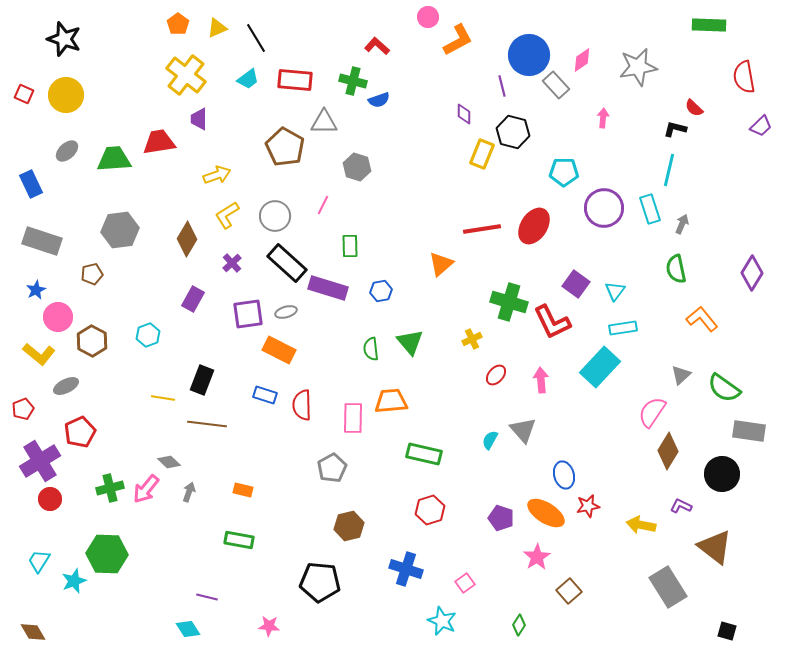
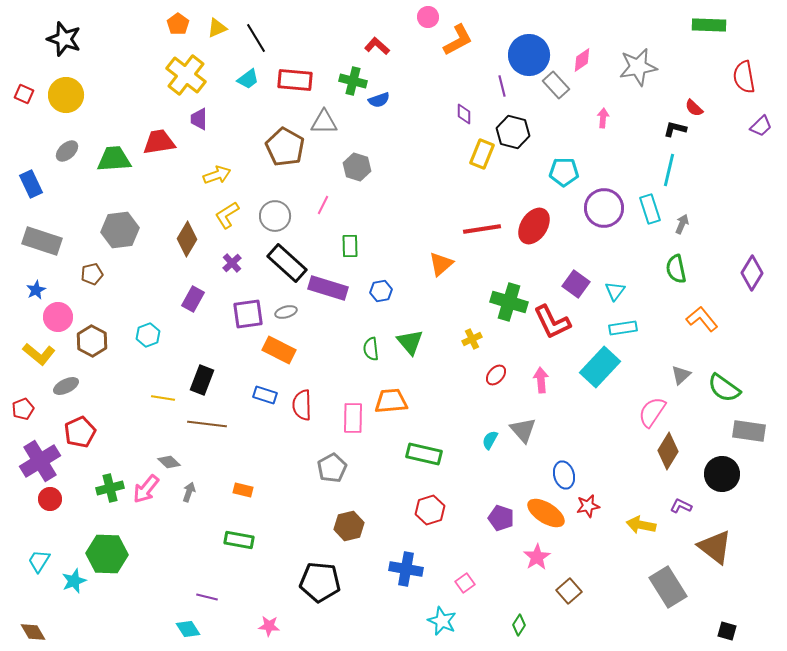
blue cross at (406, 569): rotated 8 degrees counterclockwise
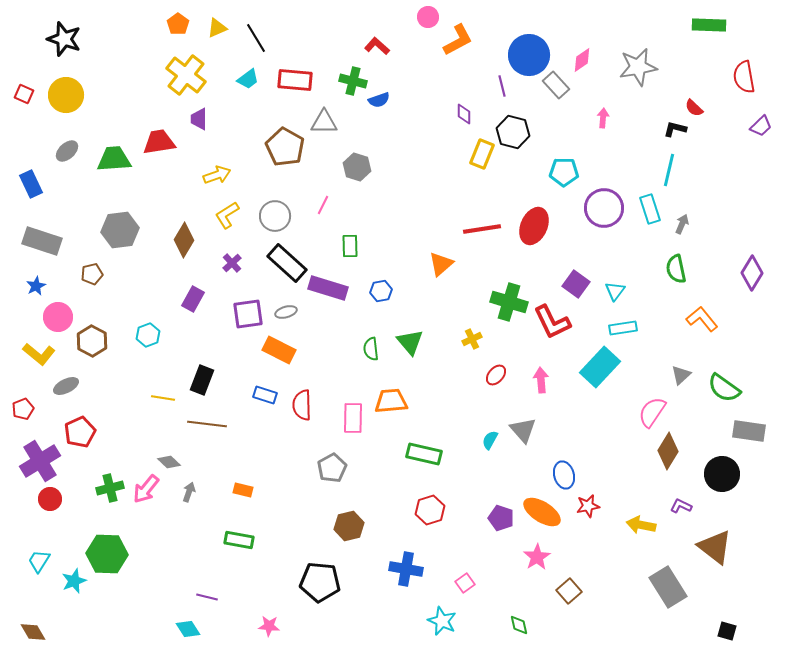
red ellipse at (534, 226): rotated 9 degrees counterclockwise
brown diamond at (187, 239): moved 3 px left, 1 px down
blue star at (36, 290): moved 4 px up
orange ellipse at (546, 513): moved 4 px left, 1 px up
green diamond at (519, 625): rotated 45 degrees counterclockwise
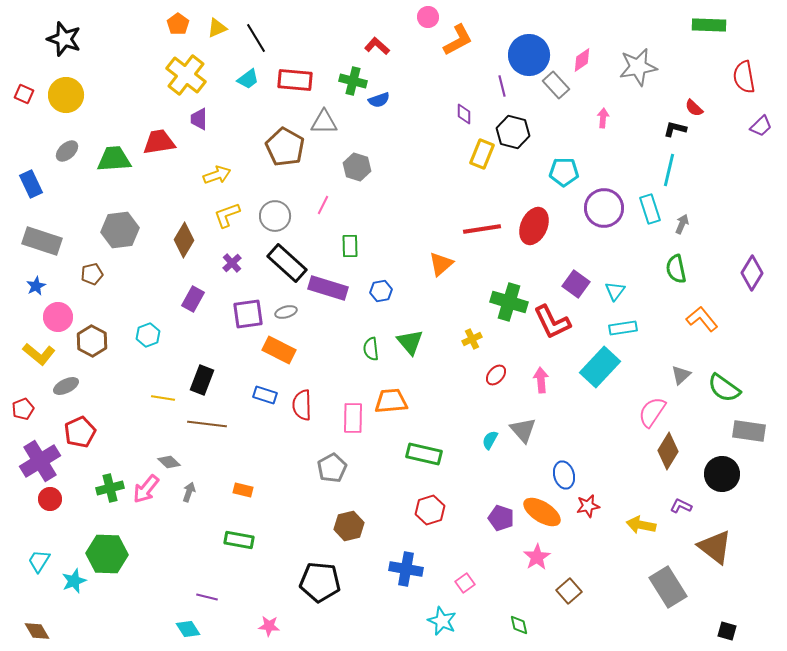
yellow L-shape at (227, 215): rotated 12 degrees clockwise
brown diamond at (33, 632): moved 4 px right, 1 px up
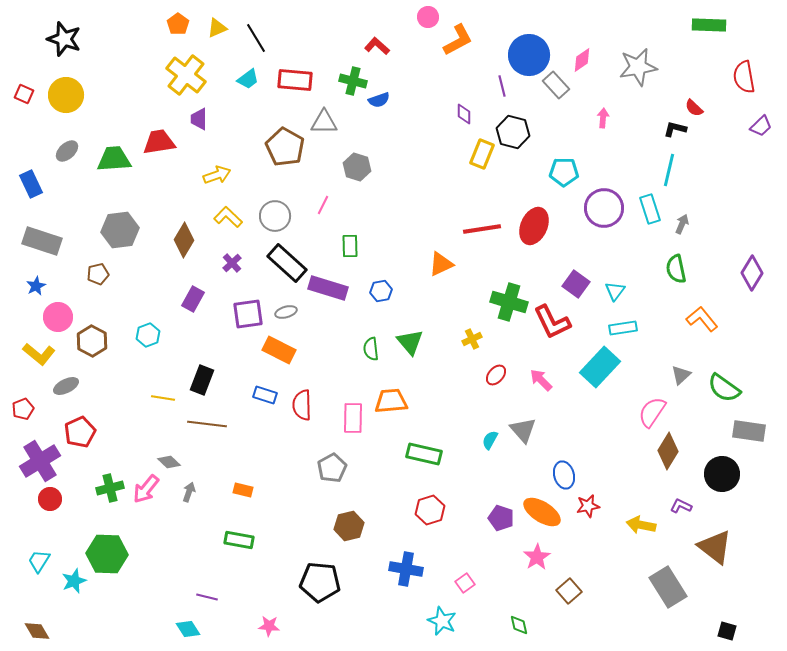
yellow L-shape at (227, 215): moved 1 px right, 2 px down; rotated 64 degrees clockwise
orange triangle at (441, 264): rotated 16 degrees clockwise
brown pentagon at (92, 274): moved 6 px right
pink arrow at (541, 380): rotated 40 degrees counterclockwise
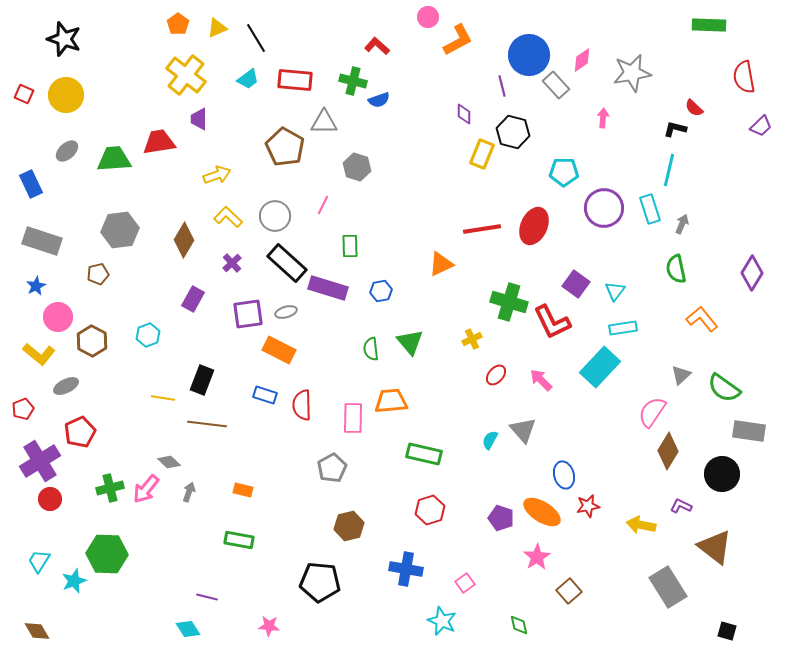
gray star at (638, 67): moved 6 px left, 6 px down
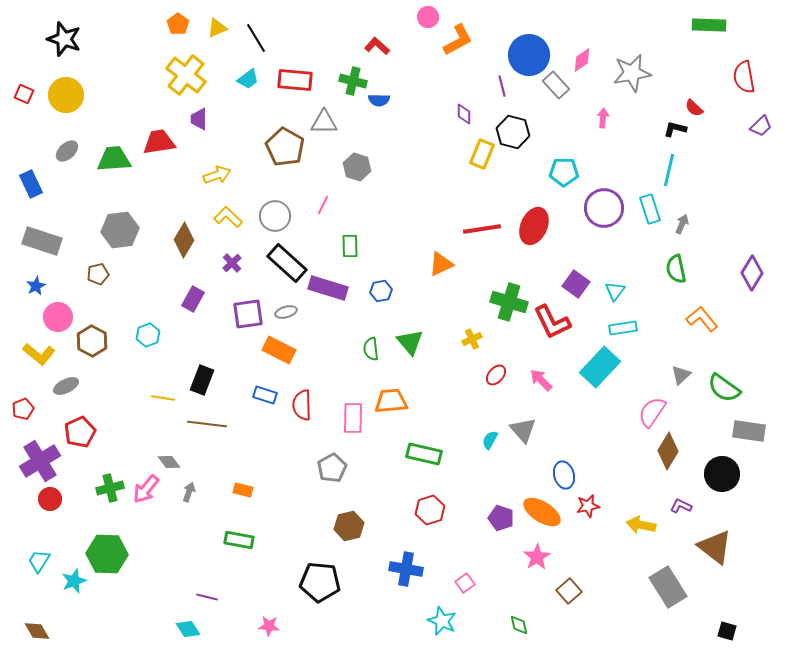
blue semicircle at (379, 100): rotated 20 degrees clockwise
gray diamond at (169, 462): rotated 10 degrees clockwise
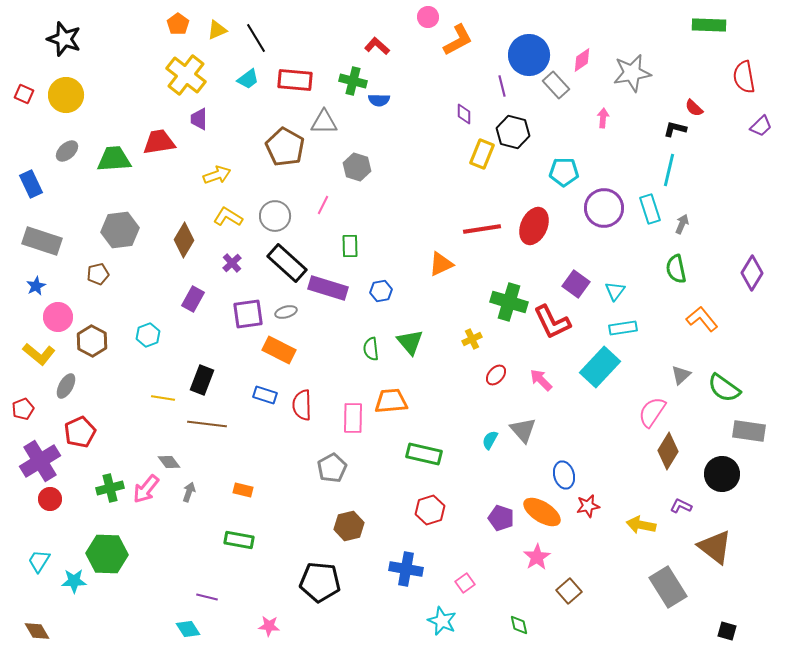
yellow triangle at (217, 28): moved 2 px down
yellow L-shape at (228, 217): rotated 12 degrees counterclockwise
gray ellipse at (66, 386): rotated 35 degrees counterclockwise
cyan star at (74, 581): rotated 20 degrees clockwise
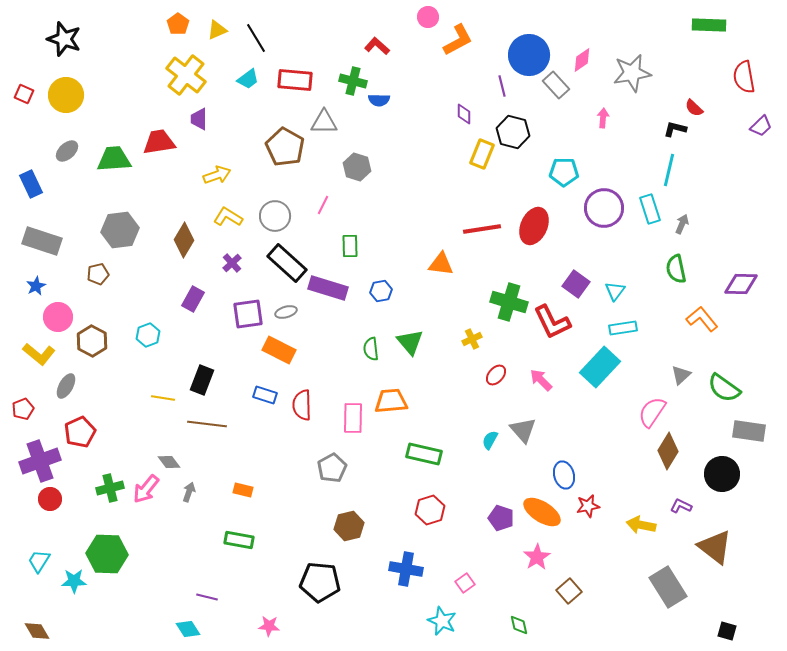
orange triangle at (441, 264): rotated 32 degrees clockwise
purple diamond at (752, 273): moved 11 px left, 11 px down; rotated 60 degrees clockwise
purple cross at (40, 461): rotated 12 degrees clockwise
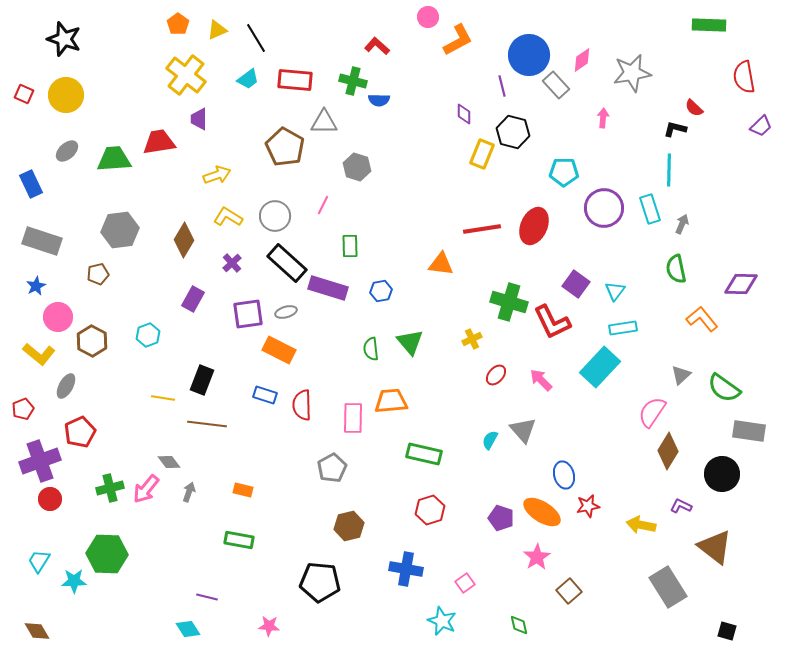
cyan line at (669, 170): rotated 12 degrees counterclockwise
